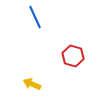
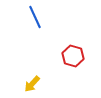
yellow arrow: rotated 72 degrees counterclockwise
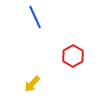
red hexagon: rotated 15 degrees clockwise
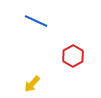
blue line: moved 1 px right, 4 px down; rotated 40 degrees counterclockwise
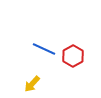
blue line: moved 8 px right, 28 px down
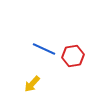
red hexagon: rotated 20 degrees clockwise
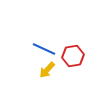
yellow arrow: moved 15 px right, 14 px up
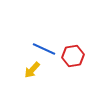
yellow arrow: moved 15 px left
